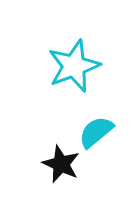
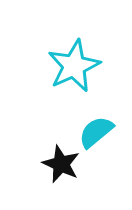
cyan star: rotated 4 degrees counterclockwise
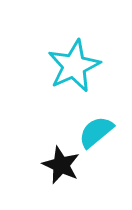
black star: moved 1 px down
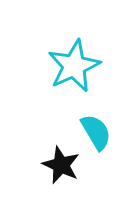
cyan semicircle: rotated 99 degrees clockwise
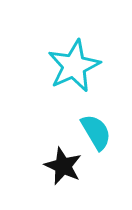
black star: moved 2 px right, 1 px down
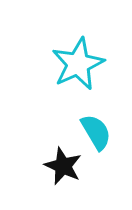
cyan star: moved 4 px right, 2 px up
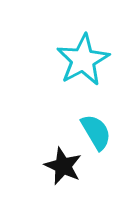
cyan star: moved 5 px right, 4 px up; rotated 4 degrees counterclockwise
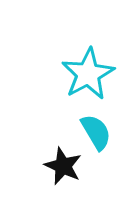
cyan star: moved 5 px right, 14 px down
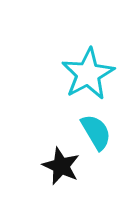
black star: moved 2 px left
